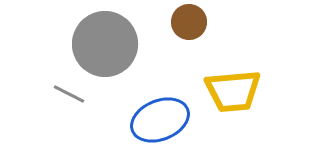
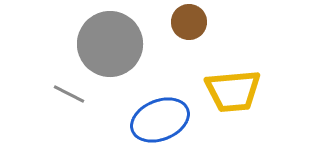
gray circle: moved 5 px right
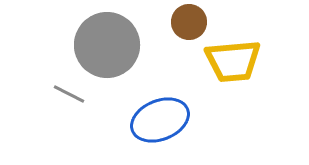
gray circle: moved 3 px left, 1 px down
yellow trapezoid: moved 30 px up
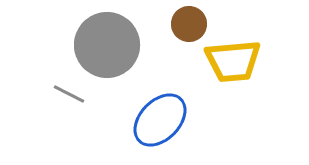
brown circle: moved 2 px down
blue ellipse: rotated 24 degrees counterclockwise
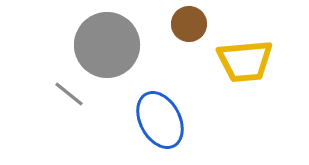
yellow trapezoid: moved 12 px right
gray line: rotated 12 degrees clockwise
blue ellipse: rotated 72 degrees counterclockwise
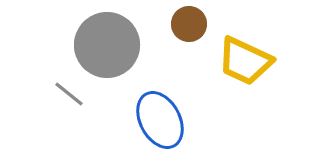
yellow trapezoid: rotated 30 degrees clockwise
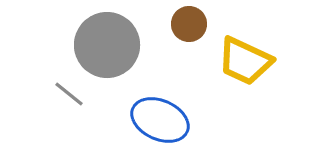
blue ellipse: rotated 38 degrees counterclockwise
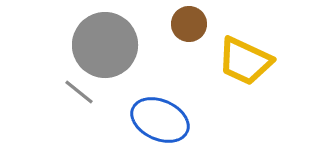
gray circle: moved 2 px left
gray line: moved 10 px right, 2 px up
